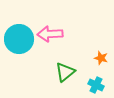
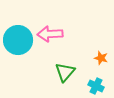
cyan circle: moved 1 px left, 1 px down
green triangle: rotated 10 degrees counterclockwise
cyan cross: moved 1 px down
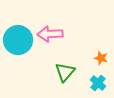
cyan cross: moved 2 px right, 3 px up; rotated 14 degrees clockwise
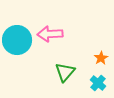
cyan circle: moved 1 px left
orange star: rotated 24 degrees clockwise
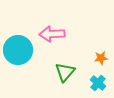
pink arrow: moved 2 px right
cyan circle: moved 1 px right, 10 px down
orange star: rotated 24 degrees clockwise
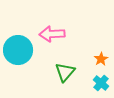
orange star: moved 1 px down; rotated 24 degrees counterclockwise
cyan cross: moved 3 px right
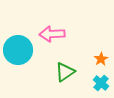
green triangle: rotated 15 degrees clockwise
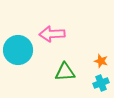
orange star: moved 2 px down; rotated 24 degrees counterclockwise
green triangle: rotated 30 degrees clockwise
cyan cross: rotated 28 degrees clockwise
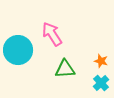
pink arrow: rotated 60 degrees clockwise
green triangle: moved 3 px up
cyan cross: rotated 21 degrees counterclockwise
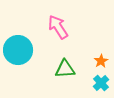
pink arrow: moved 6 px right, 7 px up
orange star: rotated 24 degrees clockwise
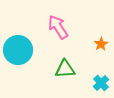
orange star: moved 17 px up
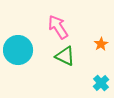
green triangle: moved 13 px up; rotated 30 degrees clockwise
